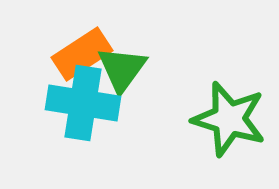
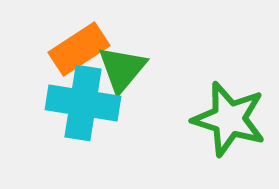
orange rectangle: moved 3 px left, 5 px up
green triangle: rotated 4 degrees clockwise
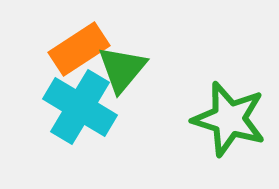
cyan cross: moved 3 px left, 4 px down; rotated 22 degrees clockwise
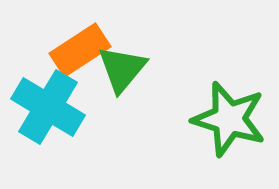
orange rectangle: moved 1 px right, 1 px down
cyan cross: moved 32 px left
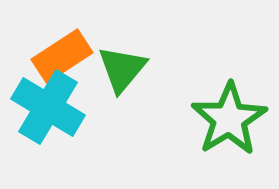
orange rectangle: moved 18 px left, 6 px down
green star: rotated 24 degrees clockwise
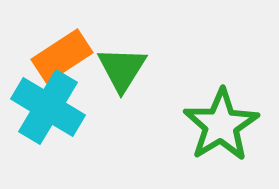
green triangle: rotated 8 degrees counterclockwise
green star: moved 8 px left, 6 px down
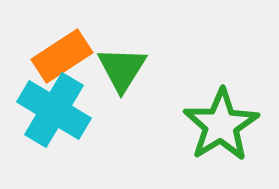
cyan cross: moved 6 px right, 3 px down
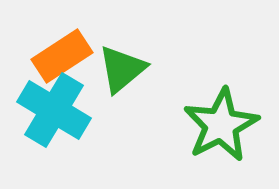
green triangle: rotated 18 degrees clockwise
green star: rotated 4 degrees clockwise
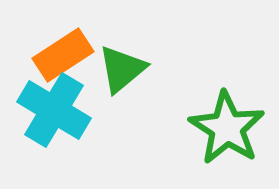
orange rectangle: moved 1 px right, 1 px up
green star: moved 6 px right, 3 px down; rotated 12 degrees counterclockwise
